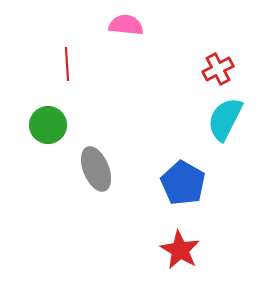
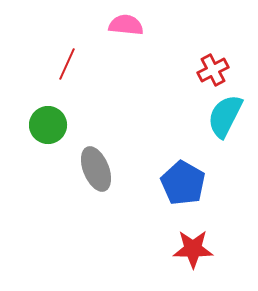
red line: rotated 28 degrees clockwise
red cross: moved 5 px left, 1 px down
cyan semicircle: moved 3 px up
red star: moved 13 px right, 1 px up; rotated 30 degrees counterclockwise
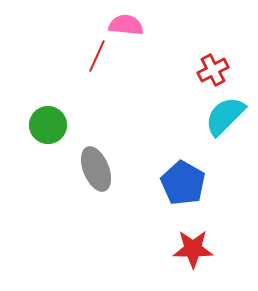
red line: moved 30 px right, 8 px up
cyan semicircle: rotated 18 degrees clockwise
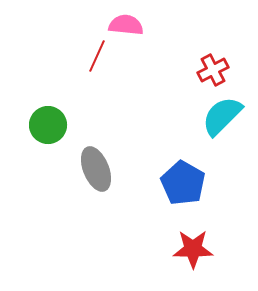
cyan semicircle: moved 3 px left
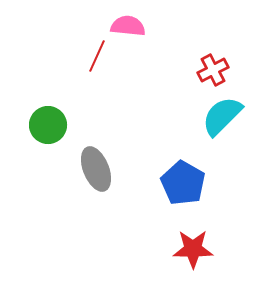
pink semicircle: moved 2 px right, 1 px down
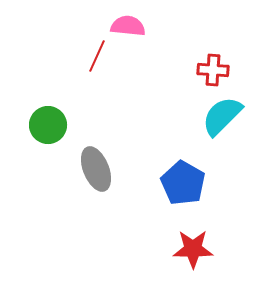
red cross: rotated 32 degrees clockwise
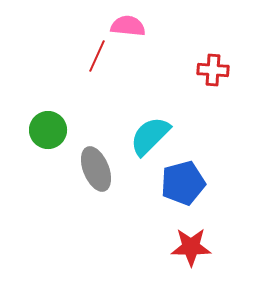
cyan semicircle: moved 72 px left, 20 px down
green circle: moved 5 px down
blue pentagon: rotated 27 degrees clockwise
red star: moved 2 px left, 2 px up
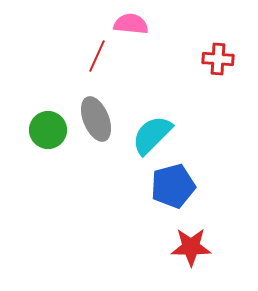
pink semicircle: moved 3 px right, 2 px up
red cross: moved 5 px right, 11 px up
cyan semicircle: moved 2 px right, 1 px up
gray ellipse: moved 50 px up
blue pentagon: moved 10 px left, 3 px down
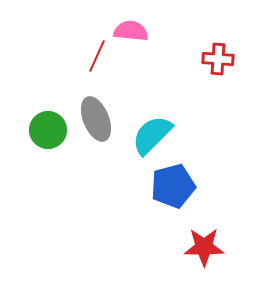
pink semicircle: moved 7 px down
red star: moved 13 px right
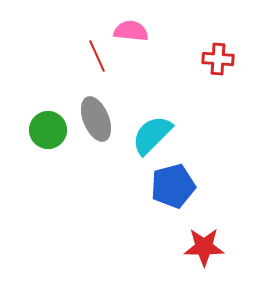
red line: rotated 48 degrees counterclockwise
